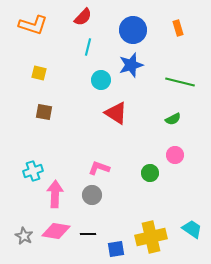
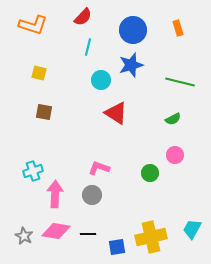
cyan trapezoid: rotated 95 degrees counterclockwise
blue square: moved 1 px right, 2 px up
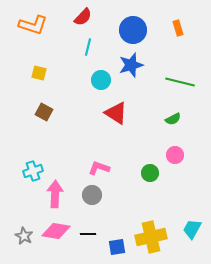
brown square: rotated 18 degrees clockwise
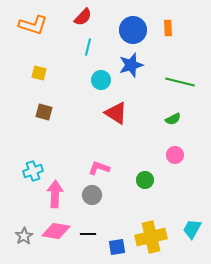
orange rectangle: moved 10 px left; rotated 14 degrees clockwise
brown square: rotated 12 degrees counterclockwise
green circle: moved 5 px left, 7 px down
gray star: rotated 12 degrees clockwise
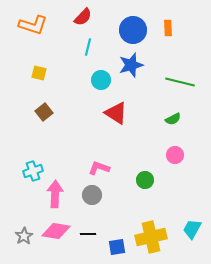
brown square: rotated 36 degrees clockwise
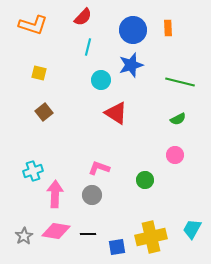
green semicircle: moved 5 px right
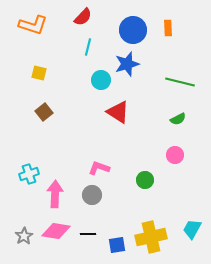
blue star: moved 4 px left, 1 px up
red triangle: moved 2 px right, 1 px up
cyan cross: moved 4 px left, 3 px down
blue square: moved 2 px up
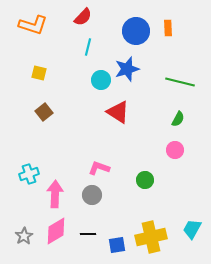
blue circle: moved 3 px right, 1 px down
blue star: moved 5 px down
green semicircle: rotated 35 degrees counterclockwise
pink circle: moved 5 px up
pink diamond: rotated 40 degrees counterclockwise
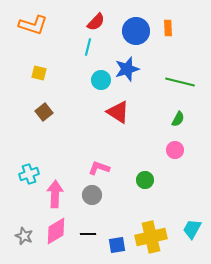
red semicircle: moved 13 px right, 5 px down
gray star: rotated 18 degrees counterclockwise
